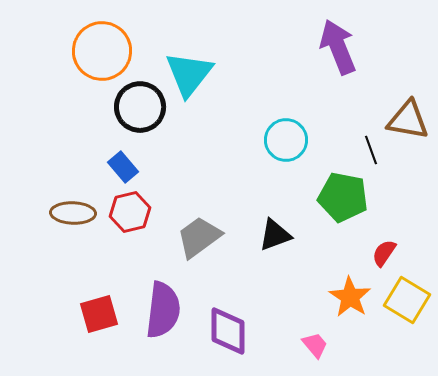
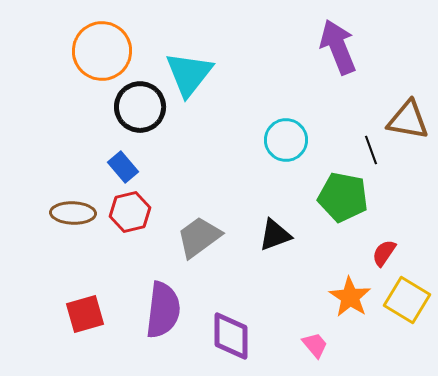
red square: moved 14 px left
purple diamond: moved 3 px right, 5 px down
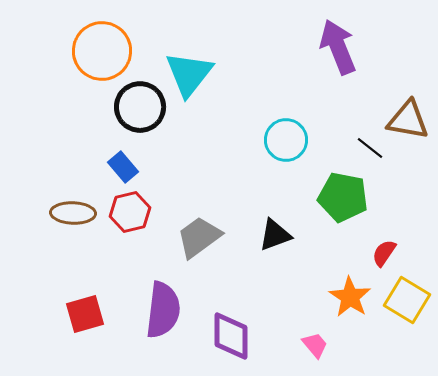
black line: moved 1 px left, 2 px up; rotated 32 degrees counterclockwise
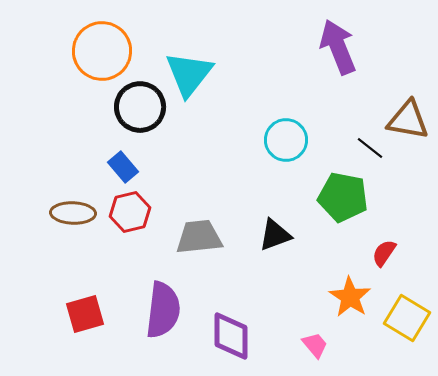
gray trapezoid: rotated 30 degrees clockwise
yellow square: moved 18 px down
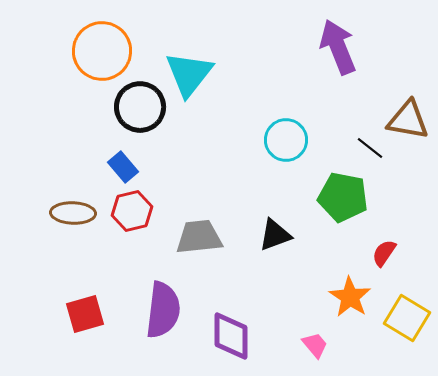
red hexagon: moved 2 px right, 1 px up
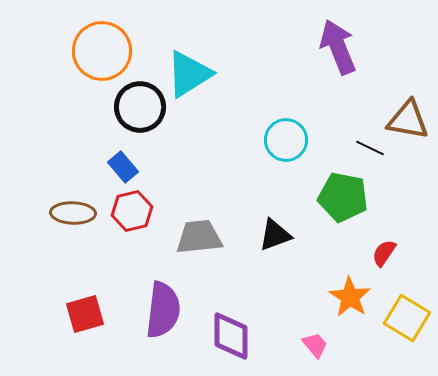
cyan triangle: rotated 20 degrees clockwise
black line: rotated 12 degrees counterclockwise
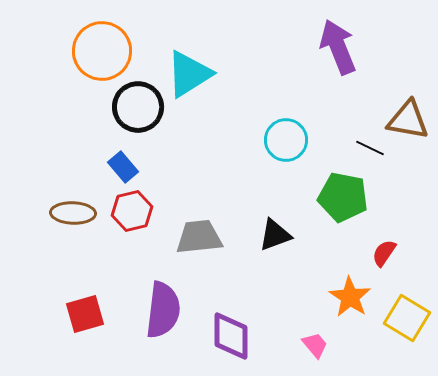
black circle: moved 2 px left
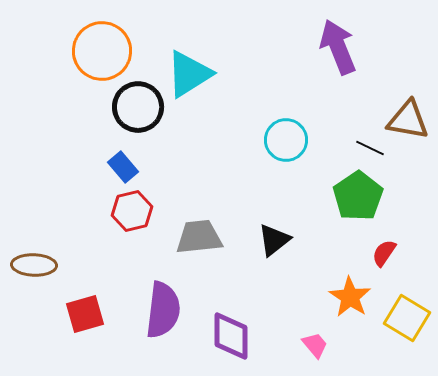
green pentagon: moved 15 px right, 1 px up; rotated 27 degrees clockwise
brown ellipse: moved 39 px left, 52 px down
black triangle: moved 1 px left, 5 px down; rotated 18 degrees counterclockwise
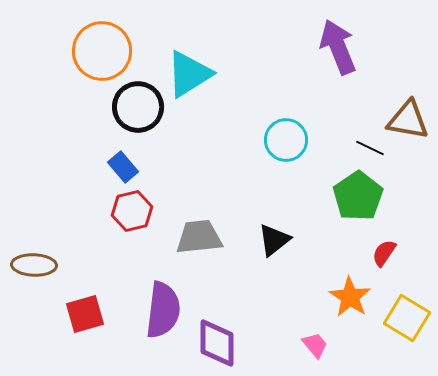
purple diamond: moved 14 px left, 7 px down
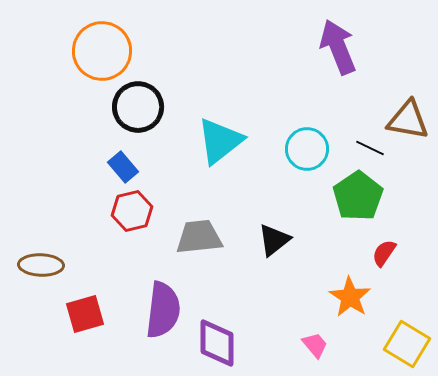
cyan triangle: moved 31 px right, 67 px down; rotated 6 degrees counterclockwise
cyan circle: moved 21 px right, 9 px down
brown ellipse: moved 7 px right
yellow square: moved 26 px down
